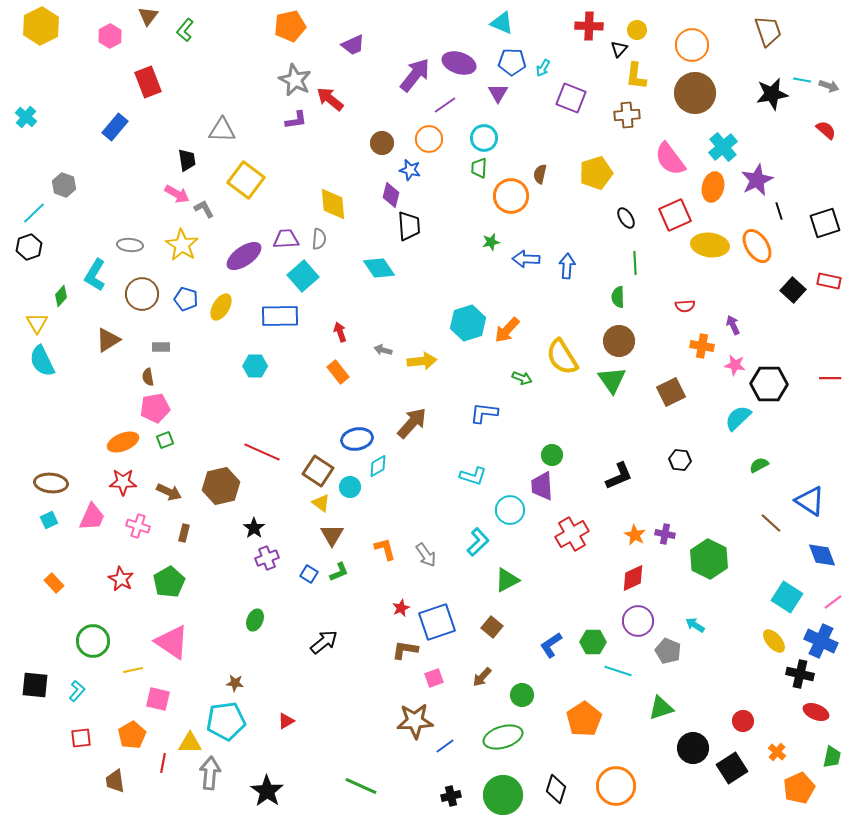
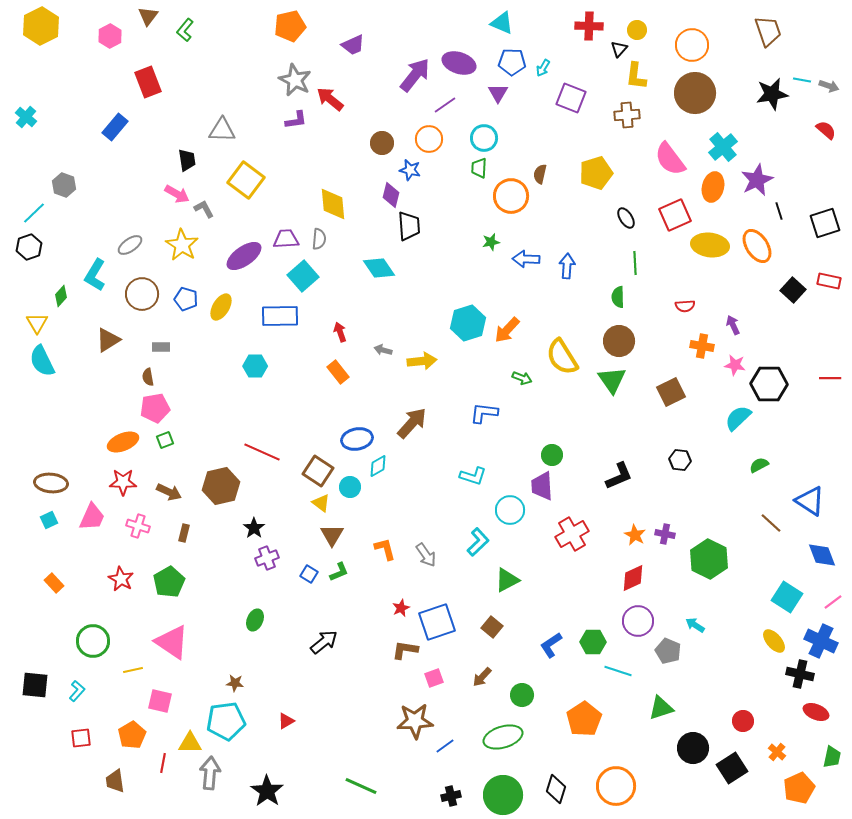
gray ellipse at (130, 245): rotated 40 degrees counterclockwise
pink square at (158, 699): moved 2 px right, 2 px down
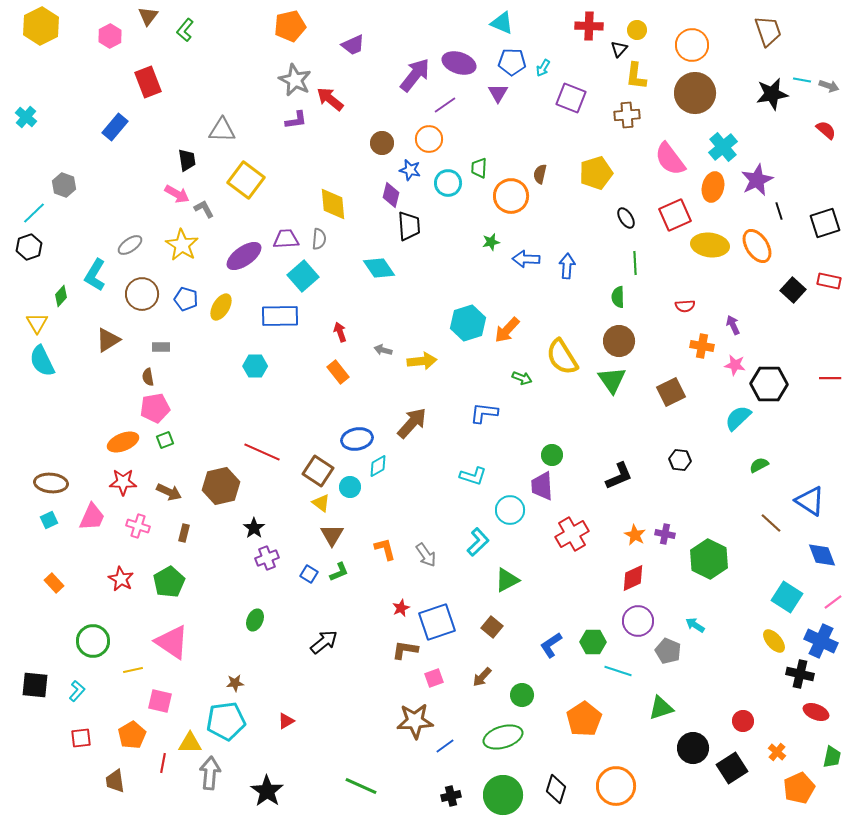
cyan circle at (484, 138): moved 36 px left, 45 px down
brown star at (235, 683): rotated 12 degrees counterclockwise
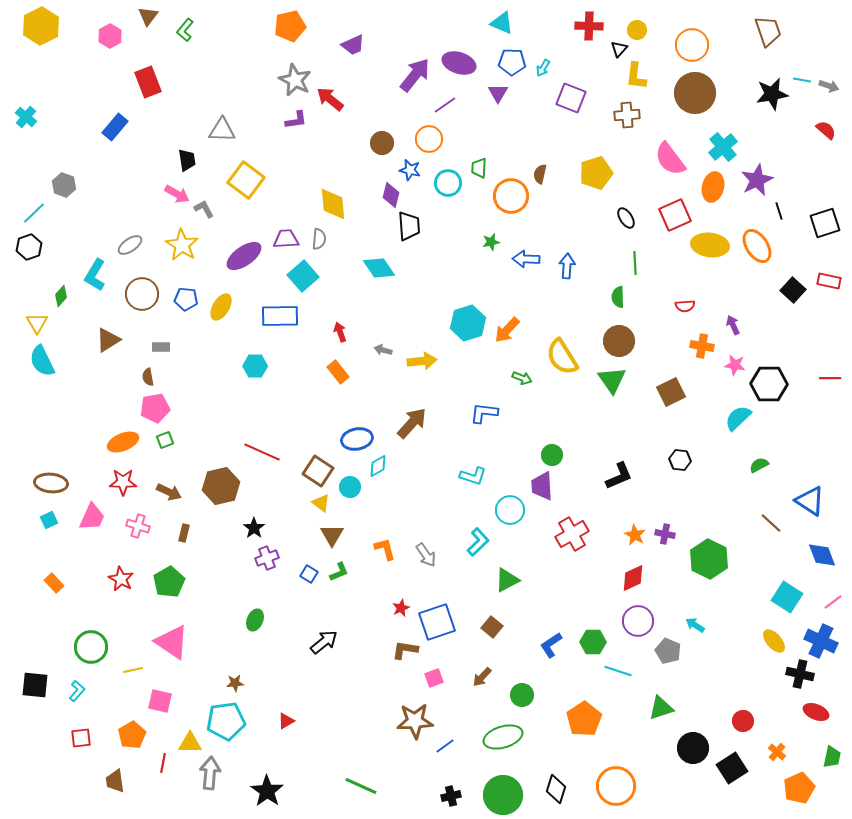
blue pentagon at (186, 299): rotated 10 degrees counterclockwise
green circle at (93, 641): moved 2 px left, 6 px down
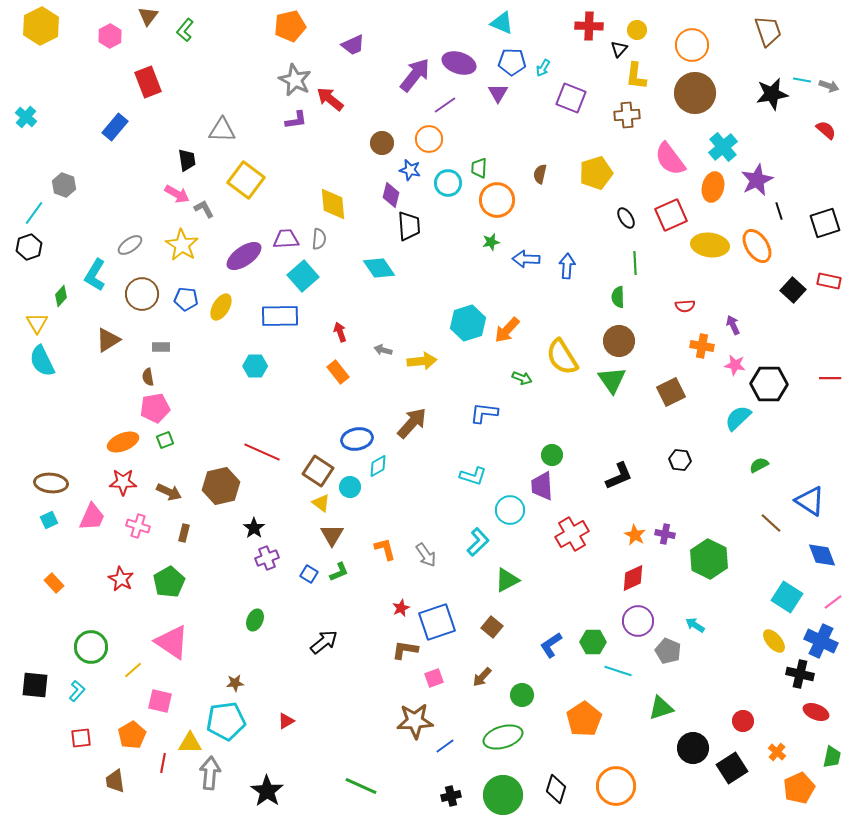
orange circle at (511, 196): moved 14 px left, 4 px down
cyan line at (34, 213): rotated 10 degrees counterclockwise
red square at (675, 215): moved 4 px left
yellow line at (133, 670): rotated 30 degrees counterclockwise
